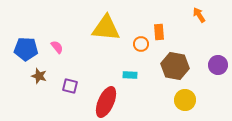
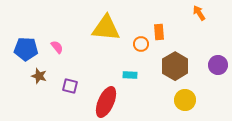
orange arrow: moved 2 px up
brown hexagon: rotated 20 degrees clockwise
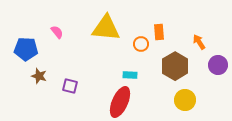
orange arrow: moved 29 px down
pink semicircle: moved 15 px up
red ellipse: moved 14 px right
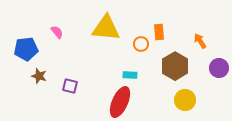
orange arrow: moved 1 px right, 1 px up
blue pentagon: rotated 10 degrees counterclockwise
purple circle: moved 1 px right, 3 px down
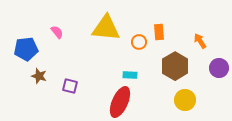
orange circle: moved 2 px left, 2 px up
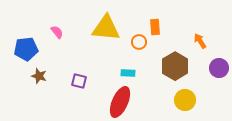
orange rectangle: moved 4 px left, 5 px up
cyan rectangle: moved 2 px left, 2 px up
purple square: moved 9 px right, 5 px up
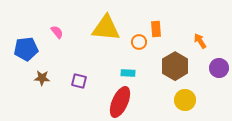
orange rectangle: moved 1 px right, 2 px down
brown star: moved 3 px right, 2 px down; rotated 14 degrees counterclockwise
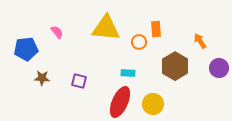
yellow circle: moved 32 px left, 4 px down
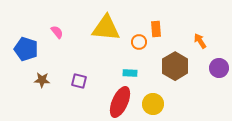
blue pentagon: rotated 25 degrees clockwise
cyan rectangle: moved 2 px right
brown star: moved 2 px down
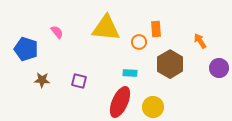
brown hexagon: moved 5 px left, 2 px up
yellow circle: moved 3 px down
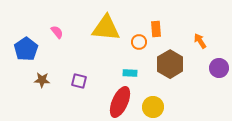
blue pentagon: rotated 20 degrees clockwise
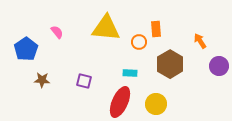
purple circle: moved 2 px up
purple square: moved 5 px right
yellow circle: moved 3 px right, 3 px up
